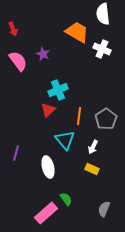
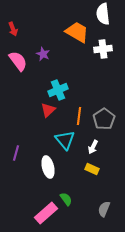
white cross: moved 1 px right; rotated 30 degrees counterclockwise
gray pentagon: moved 2 px left
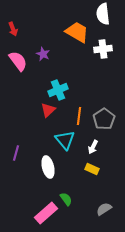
gray semicircle: rotated 35 degrees clockwise
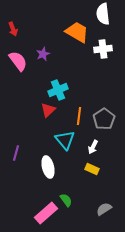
purple star: rotated 24 degrees clockwise
green semicircle: moved 1 px down
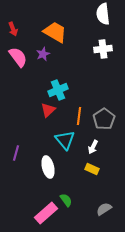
orange trapezoid: moved 22 px left
pink semicircle: moved 4 px up
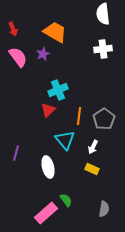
gray semicircle: rotated 133 degrees clockwise
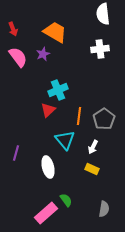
white cross: moved 3 px left
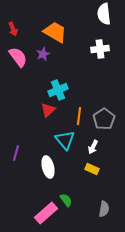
white semicircle: moved 1 px right
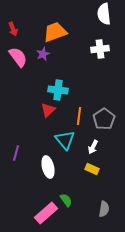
orange trapezoid: rotated 50 degrees counterclockwise
cyan cross: rotated 30 degrees clockwise
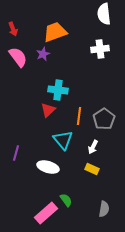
cyan triangle: moved 2 px left
white ellipse: rotated 60 degrees counterclockwise
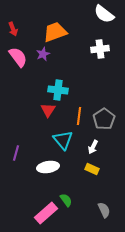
white semicircle: rotated 45 degrees counterclockwise
red triangle: rotated 14 degrees counterclockwise
white ellipse: rotated 25 degrees counterclockwise
gray semicircle: moved 1 px down; rotated 35 degrees counterclockwise
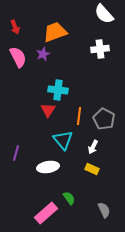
white semicircle: rotated 10 degrees clockwise
red arrow: moved 2 px right, 2 px up
pink semicircle: rotated 10 degrees clockwise
gray pentagon: rotated 10 degrees counterclockwise
green semicircle: moved 3 px right, 2 px up
